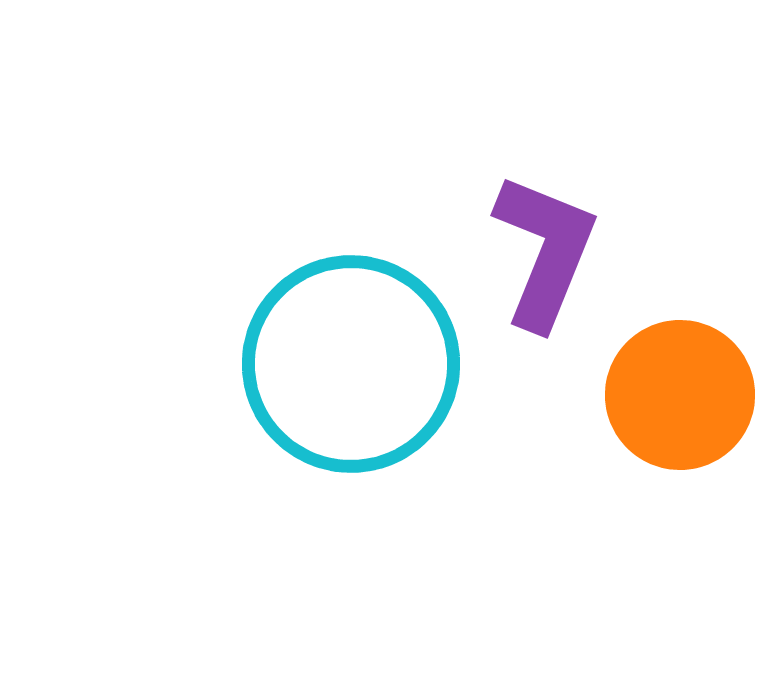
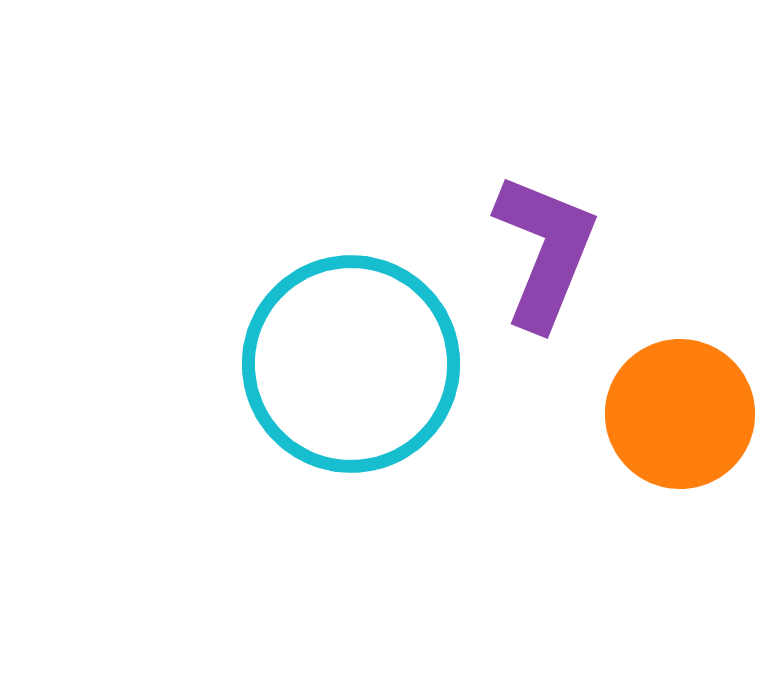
orange circle: moved 19 px down
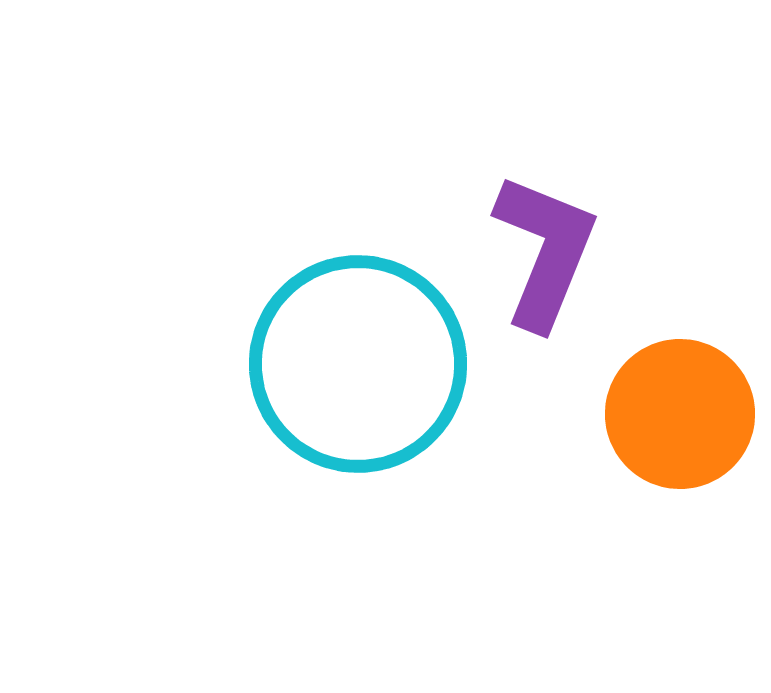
cyan circle: moved 7 px right
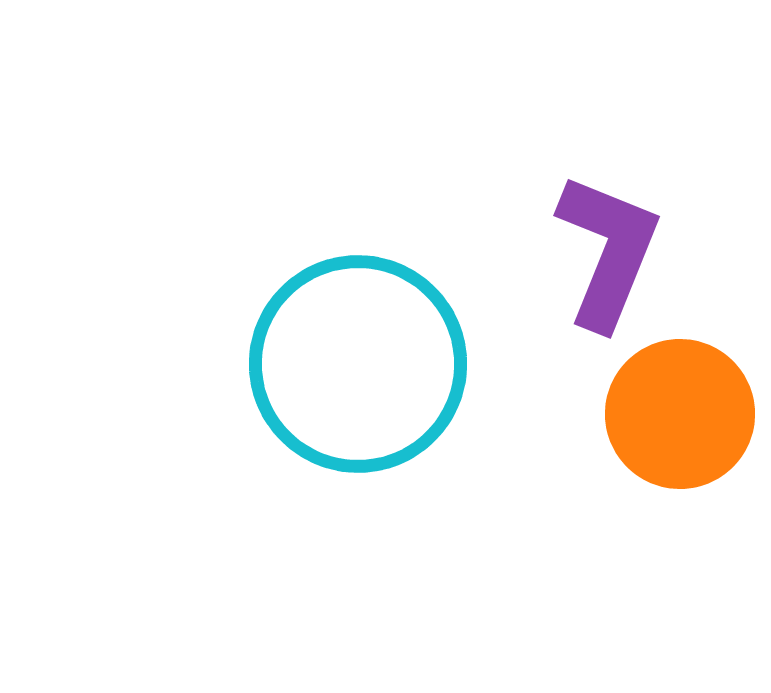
purple L-shape: moved 63 px right
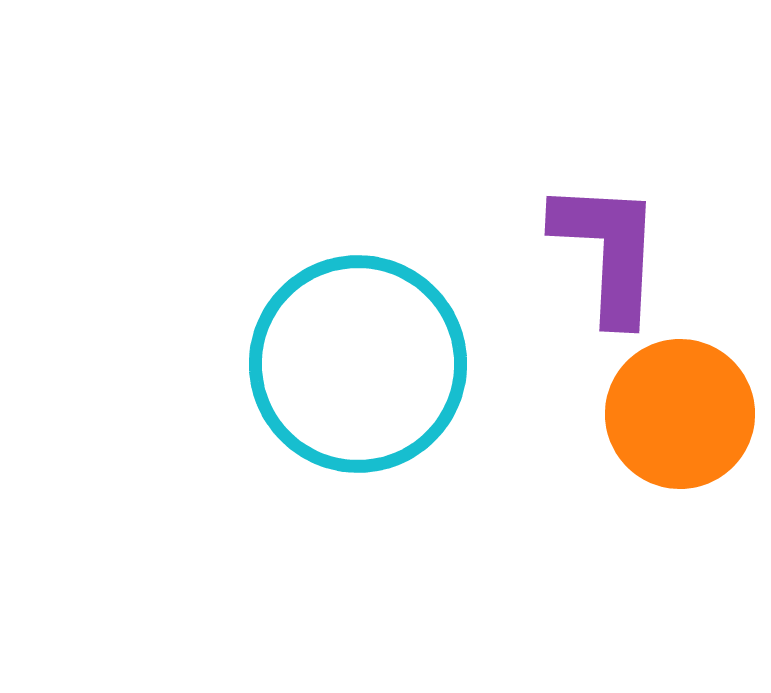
purple L-shape: rotated 19 degrees counterclockwise
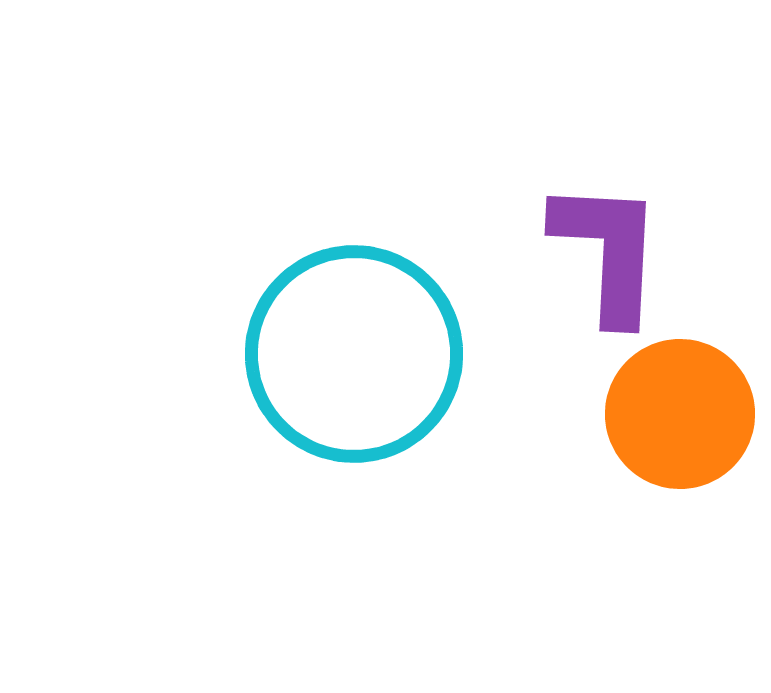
cyan circle: moved 4 px left, 10 px up
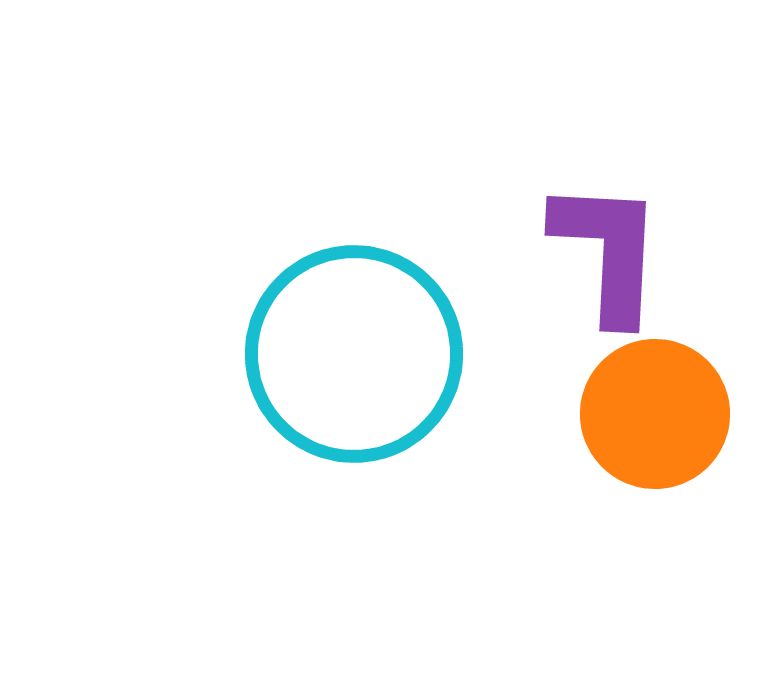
orange circle: moved 25 px left
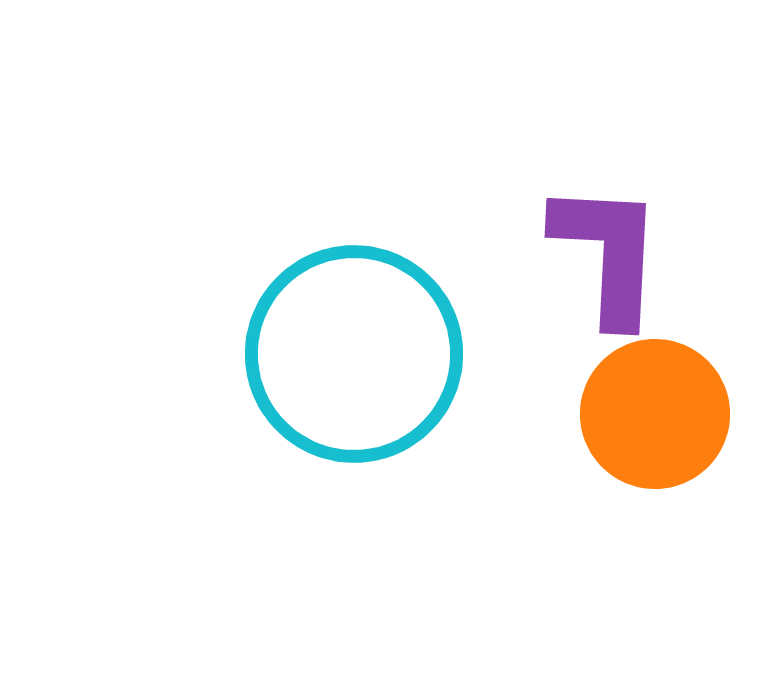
purple L-shape: moved 2 px down
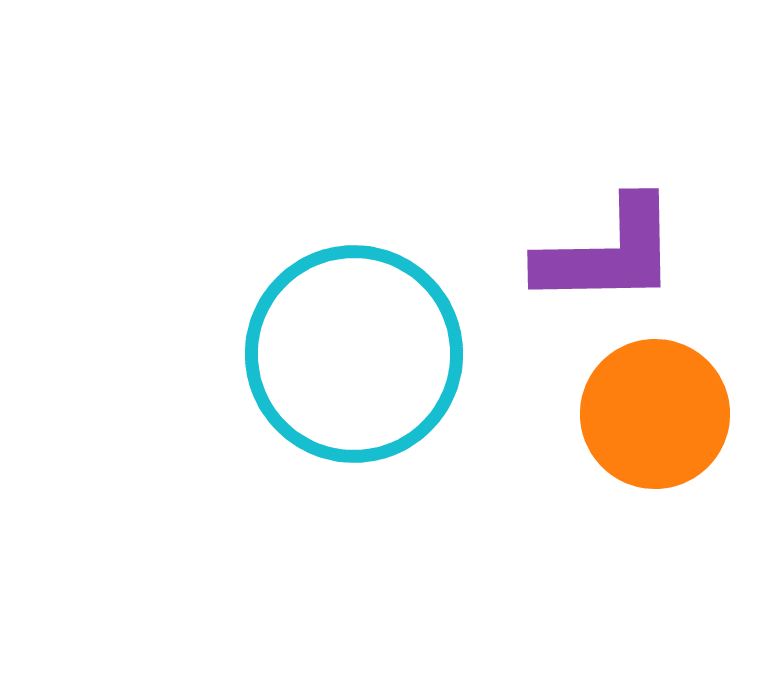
purple L-shape: rotated 86 degrees clockwise
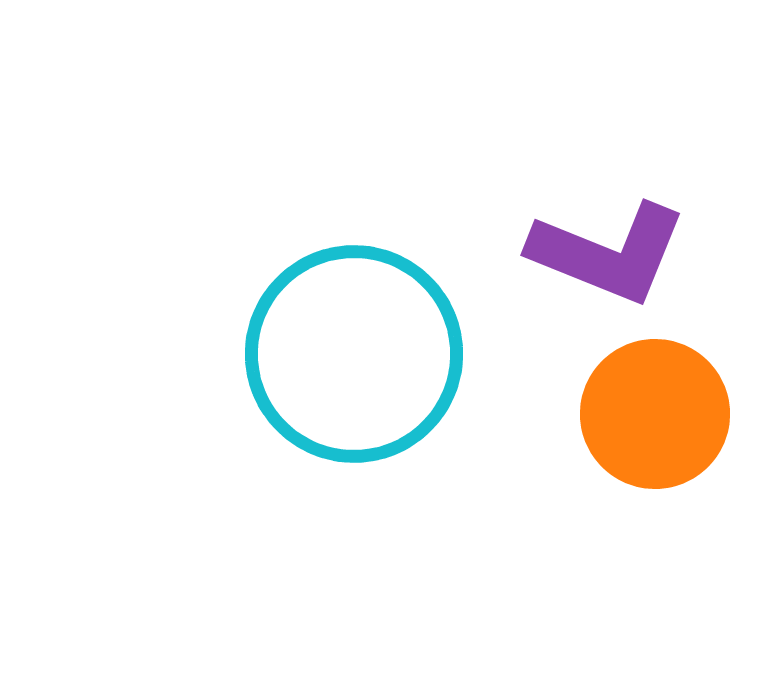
purple L-shape: rotated 23 degrees clockwise
